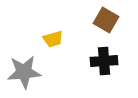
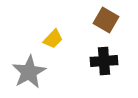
yellow trapezoid: rotated 30 degrees counterclockwise
gray star: moved 5 px right; rotated 24 degrees counterclockwise
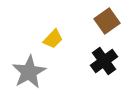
brown square: moved 1 px right, 1 px down; rotated 25 degrees clockwise
black cross: rotated 32 degrees counterclockwise
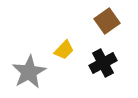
yellow trapezoid: moved 11 px right, 11 px down
black cross: moved 1 px left, 2 px down; rotated 8 degrees clockwise
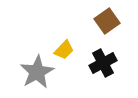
gray star: moved 8 px right
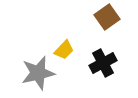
brown square: moved 4 px up
gray star: moved 1 px right, 1 px down; rotated 16 degrees clockwise
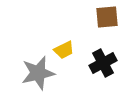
brown square: rotated 30 degrees clockwise
yellow trapezoid: rotated 20 degrees clockwise
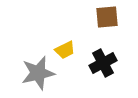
yellow trapezoid: moved 1 px right
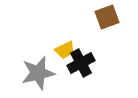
brown square: rotated 15 degrees counterclockwise
black cross: moved 22 px left
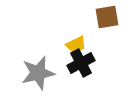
brown square: rotated 10 degrees clockwise
yellow trapezoid: moved 11 px right, 5 px up
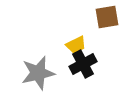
black cross: moved 2 px right, 1 px down
